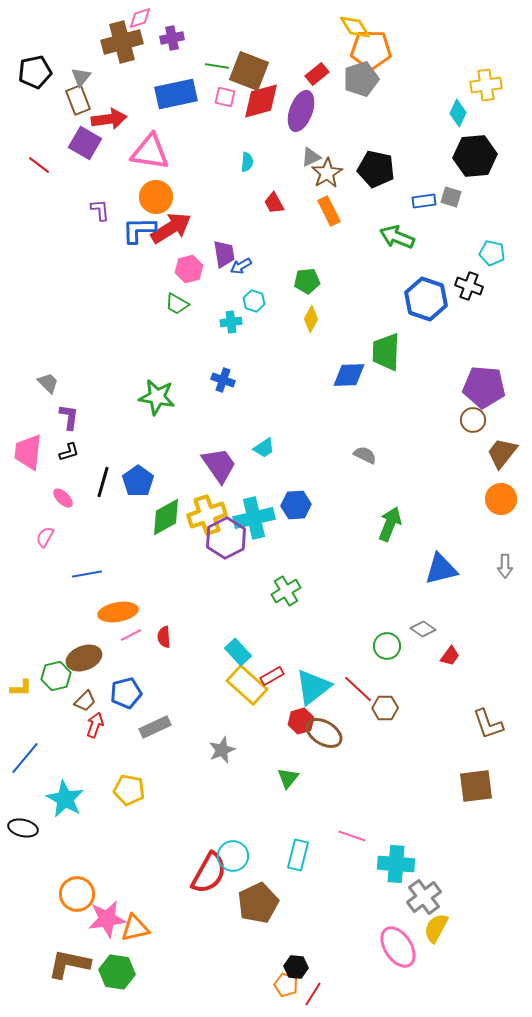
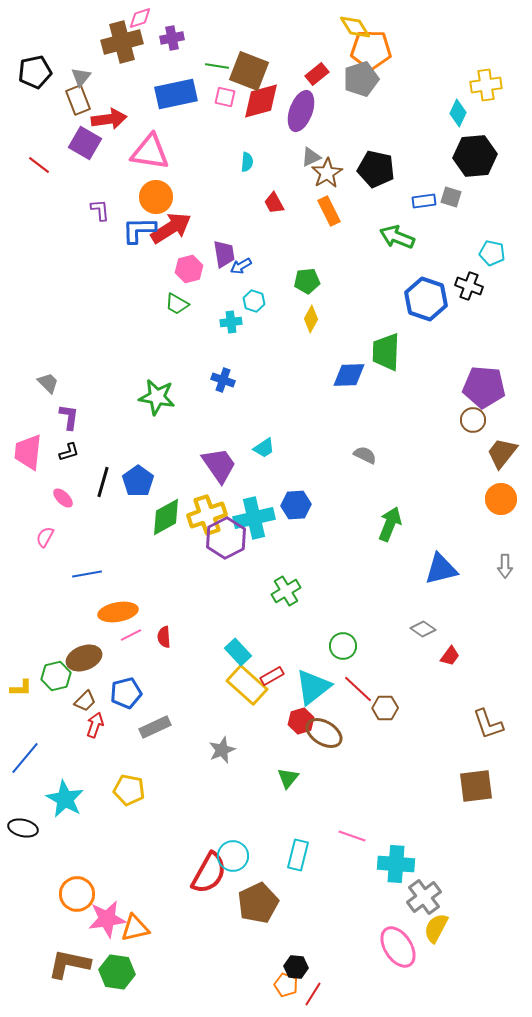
green circle at (387, 646): moved 44 px left
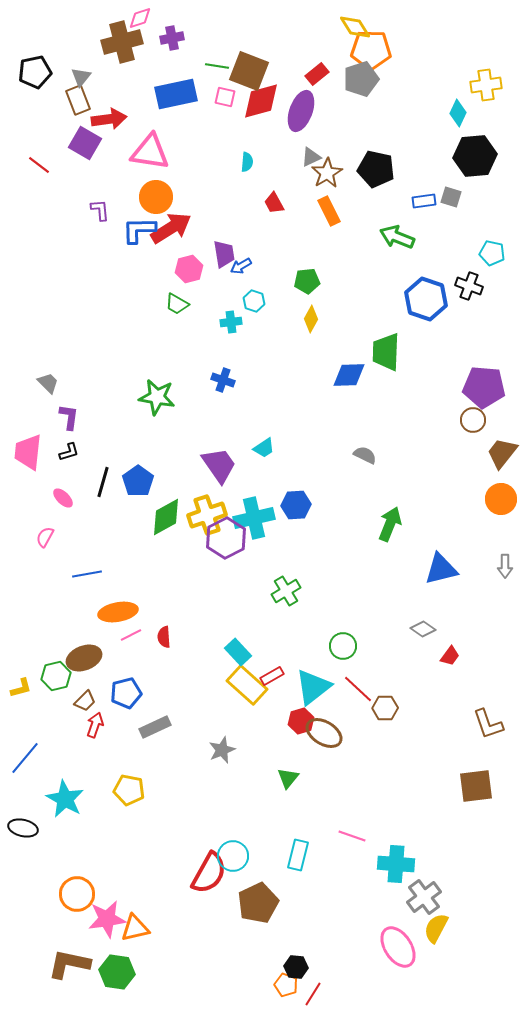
yellow L-shape at (21, 688): rotated 15 degrees counterclockwise
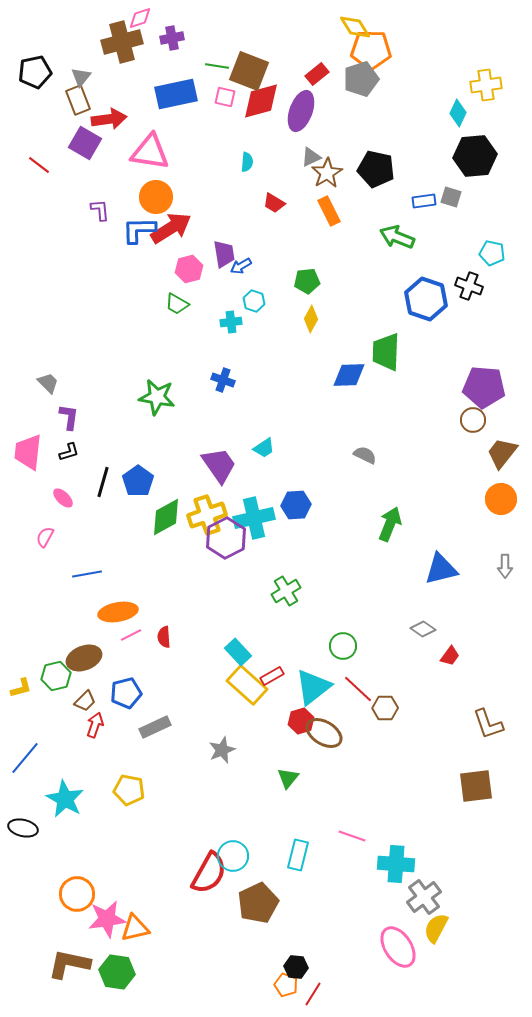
red trapezoid at (274, 203): rotated 30 degrees counterclockwise
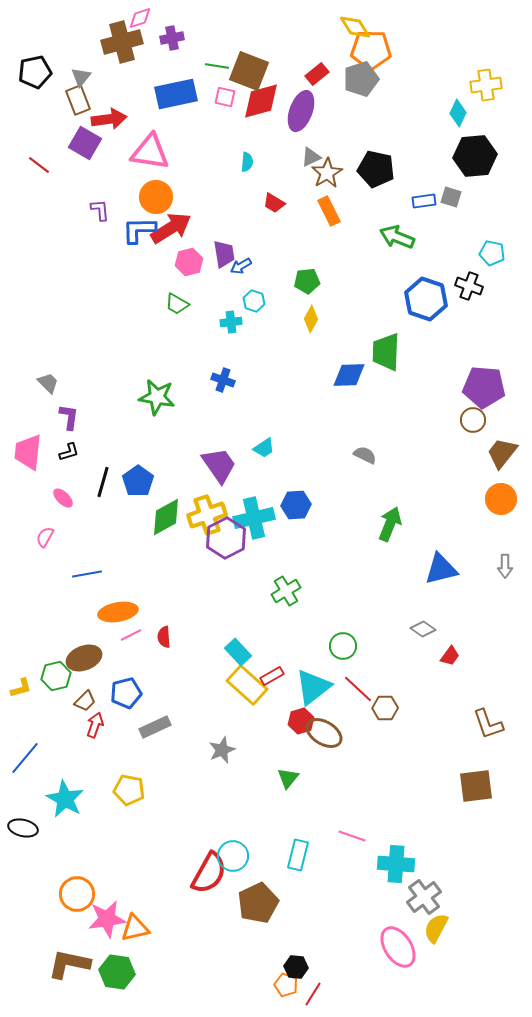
pink hexagon at (189, 269): moved 7 px up
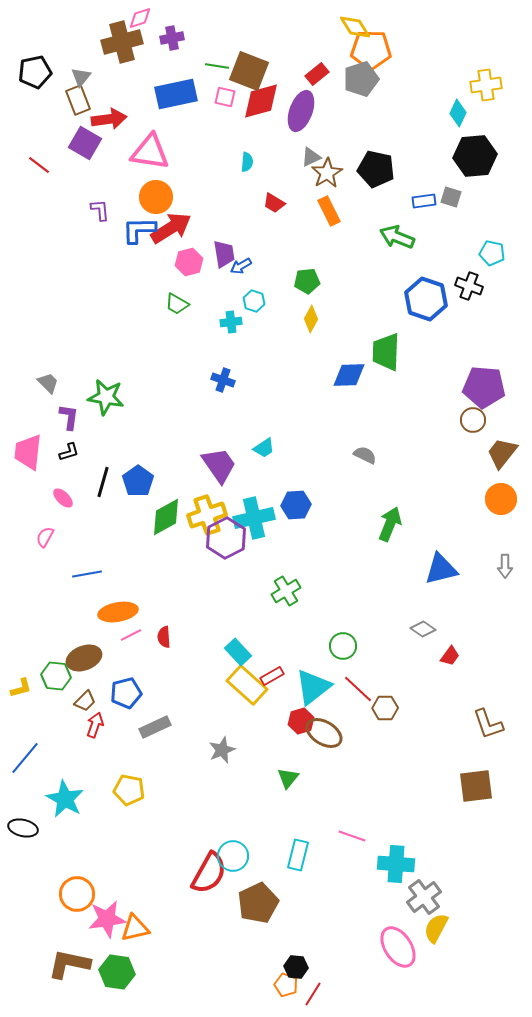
green star at (157, 397): moved 51 px left
green hexagon at (56, 676): rotated 20 degrees clockwise
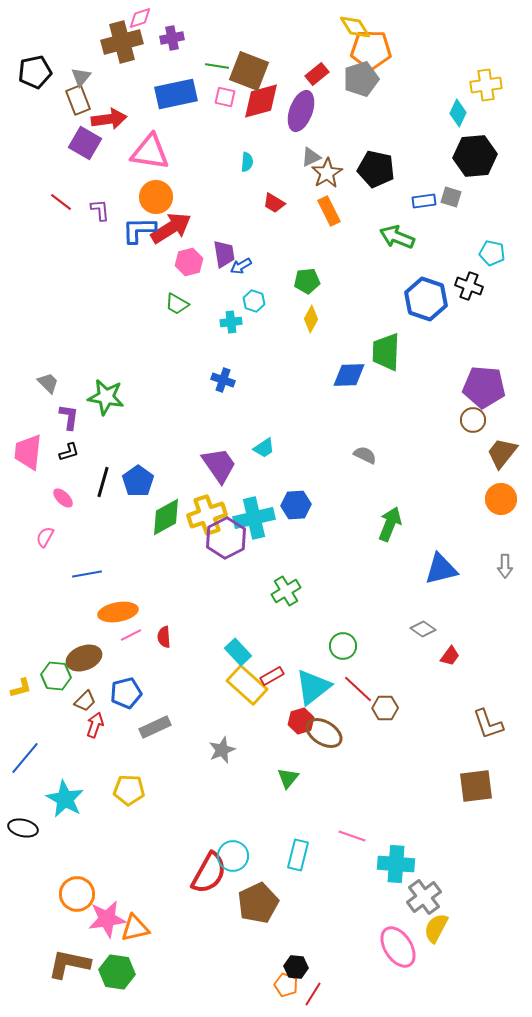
red line at (39, 165): moved 22 px right, 37 px down
yellow pentagon at (129, 790): rotated 8 degrees counterclockwise
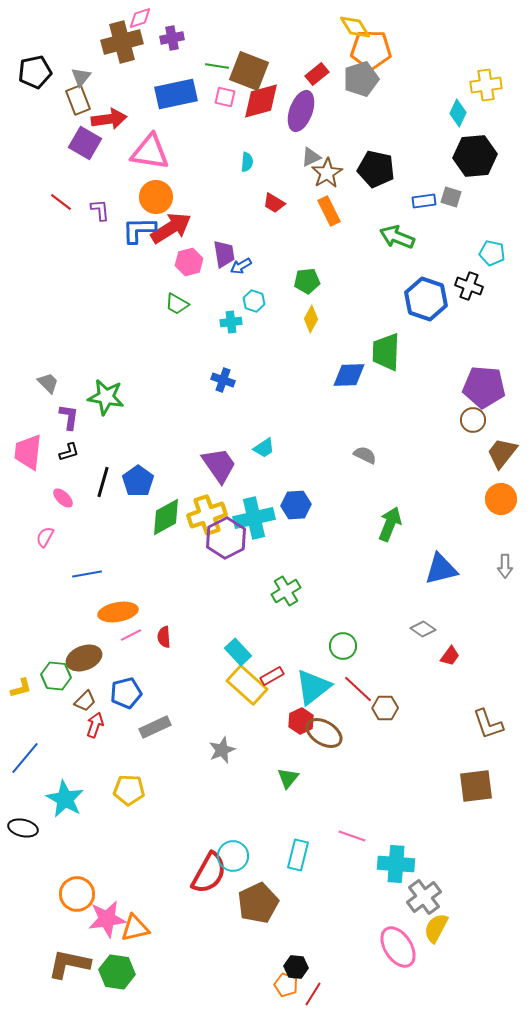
red hexagon at (301, 721): rotated 10 degrees counterclockwise
